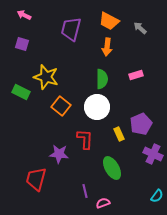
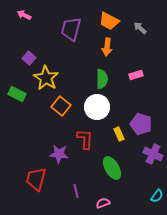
purple square: moved 7 px right, 14 px down; rotated 24 degrees clockwise
yellow star: moved 1 px down; rotated 15 degrees clockwise
green rectangle: moved 4 px left, 2 px down
purple pentagon: rotated 30 degrees counterclockwise
purple line: moved 9 px left
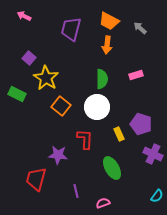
pink arrow: moved 1 px down
orange arrow: moved 2 px up
purple star: moved 1 px left, 1 px down
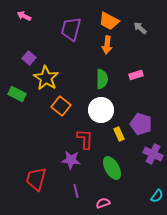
white circle: moved 4 px right, 3 px down
purple star: moved 13 px right, 5 px down
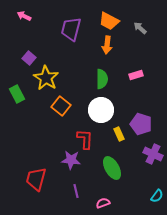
green rectangle: rotated 36 degrees clockwise
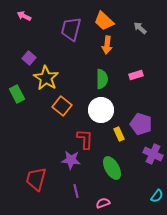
orange trapezoid: moved 5 px left; rotated 15 degrees clockwise
orange square: moved 1 px right
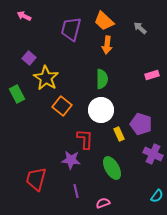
pink rectangle: moved 16 px right
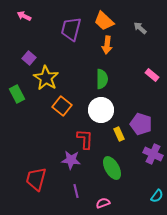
pink rectangle: rotated 56 degrees clockwise
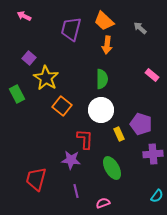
purple cross: rotated 30 degrees counterclockwise
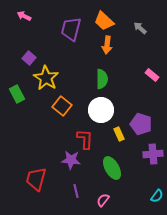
pink semicircle: moved 3 px up; rotated 32 degrees counterclockwise
